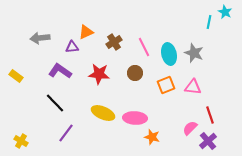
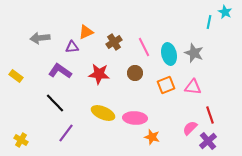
yellow cross: moved 1 px up
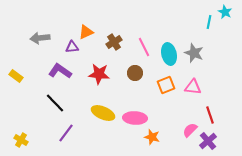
pink semicircle: moved 2 px down
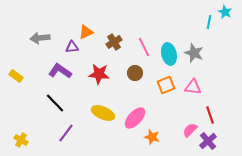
pink ellipse: rotated 50 degrees counterclockwise
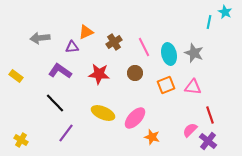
purple cross: rotated 12 degrees counterclockwise
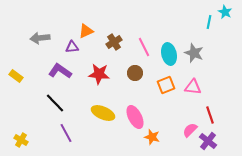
orange triangle: moved 1 px up
pink ellipse: moved 1 px up; rotated 70 degrees counterclockwise
purple line: rotated 66 degrees counterclockwise
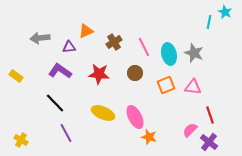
purple triangle: moved 3 px left
orange star: moved 3 px left
purple cross: moved 1 px right, 1 px down
